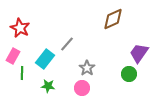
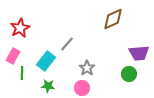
red star: rotated 18 degrees clockwise
purple trapezoid: rotated 130 degrees counterclockwise
cyan rectangle: moved 1 px right, 2 px down
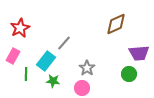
brown diamond: moved 3 px right, 5 px down
gray line: moved 3 px left, 1 px up
green line: moved 4 px right, 1 px down
green star: moved 5 px right, 5 px up
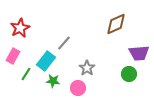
green line: rotated 32 degrees clockwise
pink circle: moved 4 px left
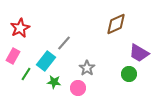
purple trapezoid: rotated 35 degrees clockwise
green star: moved 1 px right, 1 px down
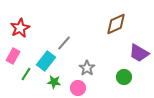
green circle: moved 5 px left, 3 px down
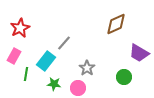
pink rectangle: moved 1 px right
green line: rotated 24 degrees counterclockwise
green star: moved 2 px down
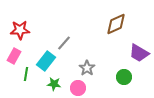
red star: moved 2 px down; rotated 24 degrees clockwise
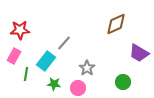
green circle: moved 1 px left, 5 px down
